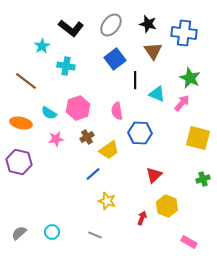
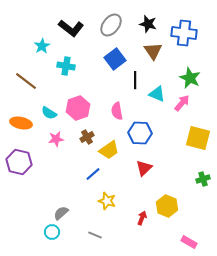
red triangle: moved 10 px left, 7 px up
gray semicircle: moved 42 px right, 20 px up
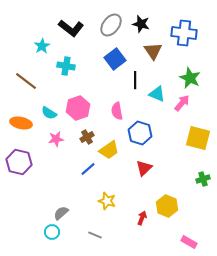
black star: moved 7 px left
blue hexagon: rotated 15 degrees clockwise
blue line: moved 5 px left, 5 px up
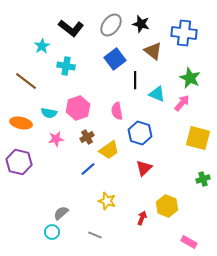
brown triangle: rotated 18 degrees counterclockwise
cyan semicircle: rotated 21 degrees counterclockwise
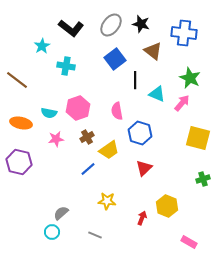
brown line: moved 9 px left, 1 px up
yellow star: rotated 12 degrees counterclockwise
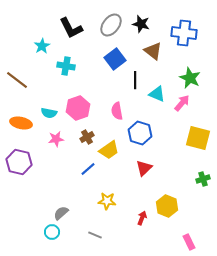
black L-shape: rotated 25 degrees clockwise
pink rectangle: rotated 35 degrees clockwise
